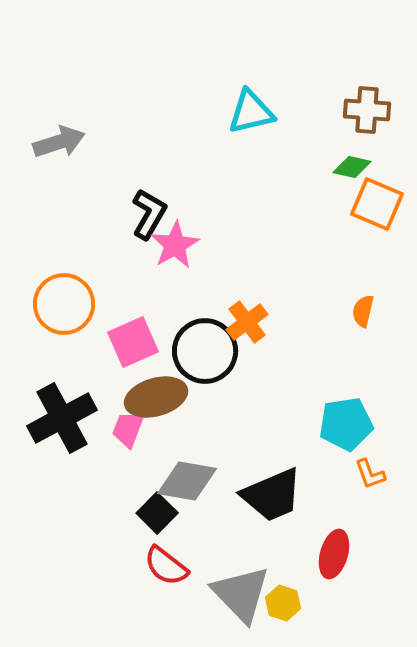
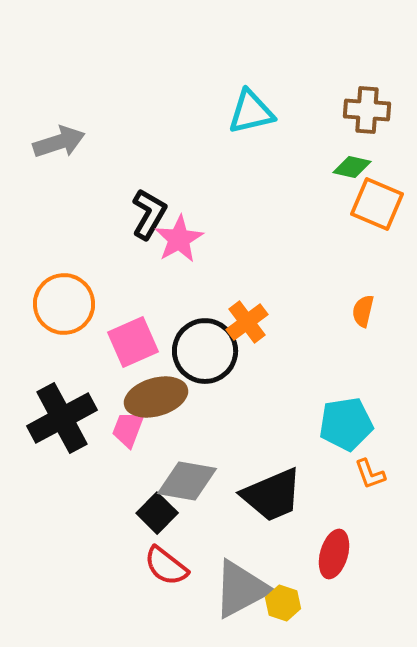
pink star: moved 4 px right, 6 px up
gray triangle: moved 5 px up; rotated 46 degrees clockwise
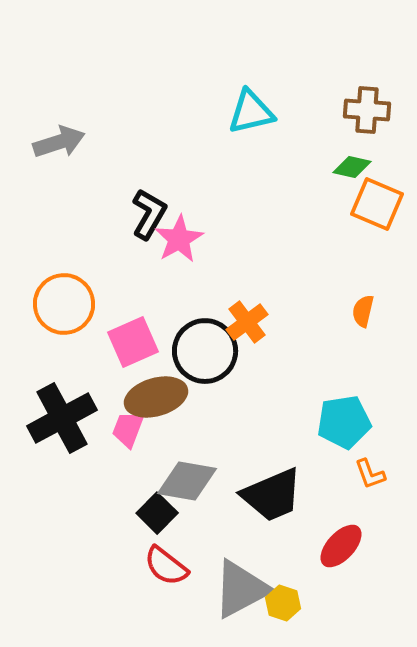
cyan pentagon: moved 2 px left, 2 px up
red ellipse: moved 7 px right, 8 px up; rotated 27 degrees clockwise
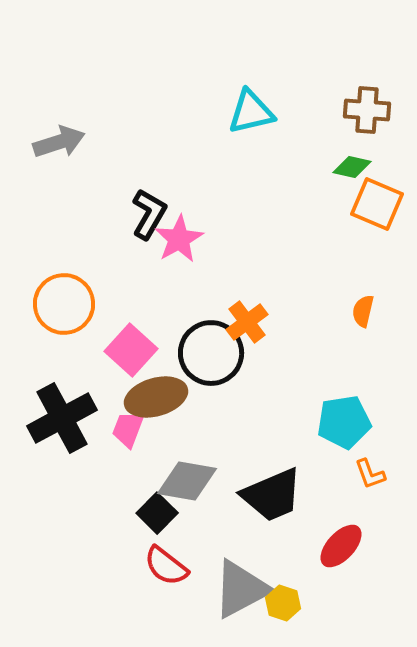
pink square: moved 2 px left, 8 px down; rotated 24 degrees counterclockwise
black circle: moved 6 px right, 2 px down
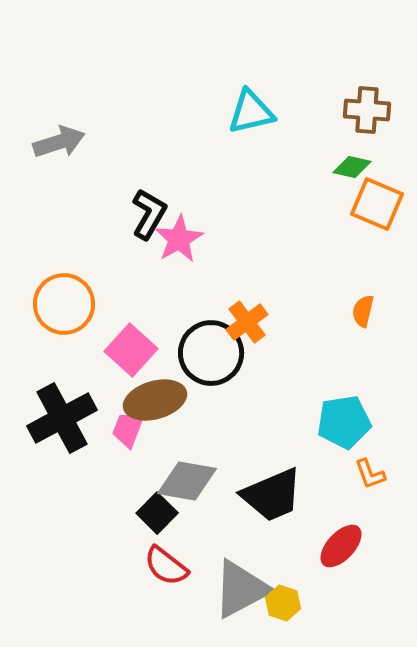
brown ellipse: moved 1 px left, 3 px down
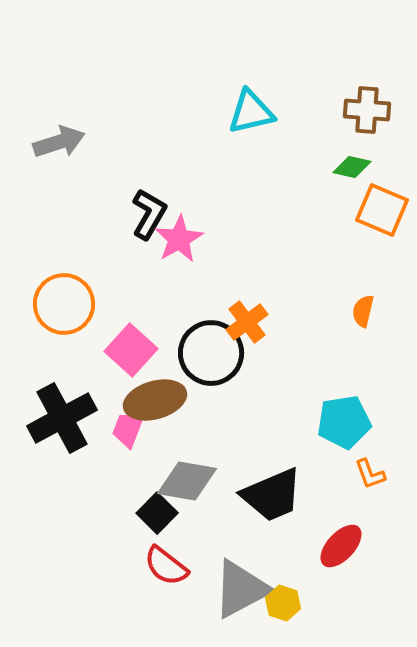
orange square: moved 5 px right, 6 px down
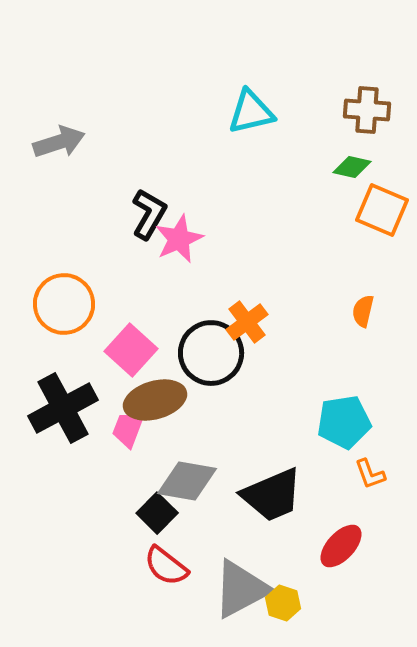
pink star: rotated 6 degrees clockwise
black cross: moved 1 px right, 10 px up
